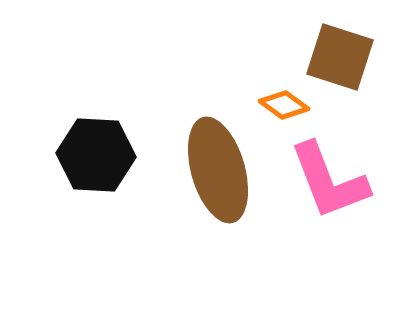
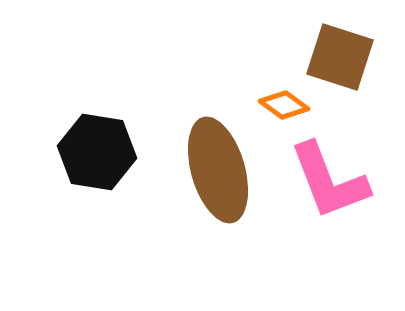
black hexagon: moved 1 px right, 3 px up; rotated 6 degrees clockwise
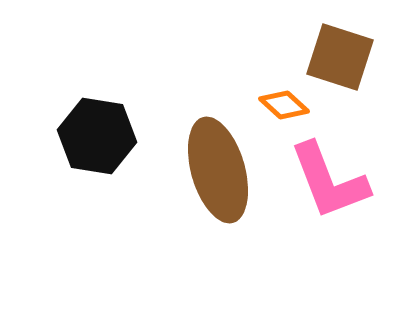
orange diamond: rotated 6 degrees clockwise
black hexagon: moved 16 px up
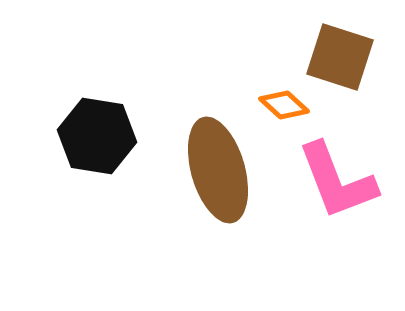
pink L-shape: moved 8 px right
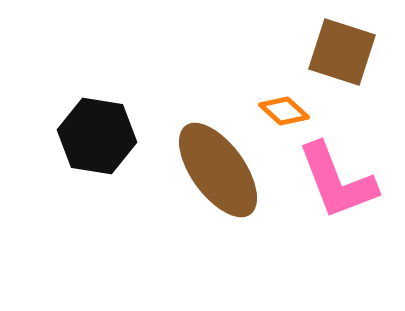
brown square: moved 2 px right, 5 px up
orange diamond: moved 6 px down
brown ellipse: rotated 20 degrees counterclockwise
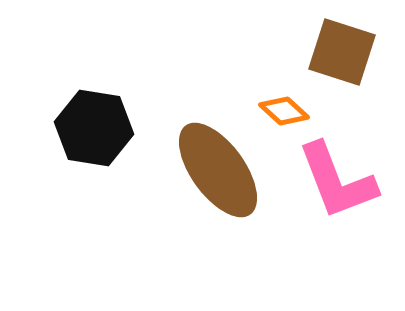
black hexagon: moved 3 px left, 8 px up
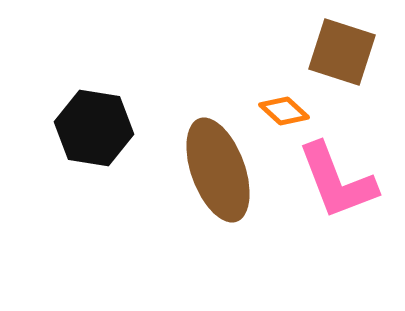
brown ellipse: rotated 16 degrees clockwise
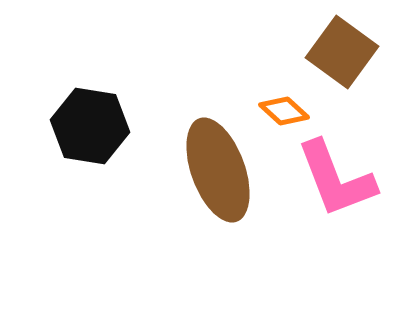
brown square: rotated 18 degrees clockwise
black hexagon: moved 4 px left, 2 px up
pink L-shape: moved 1 px left, 2 px up
